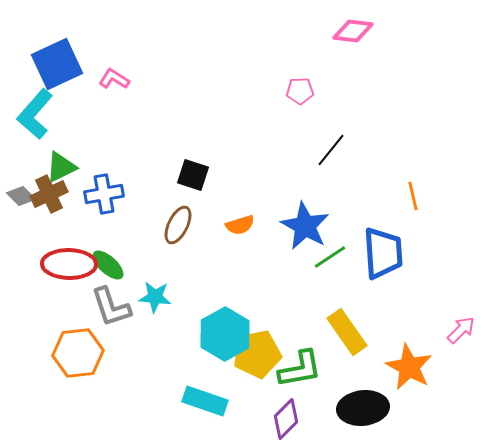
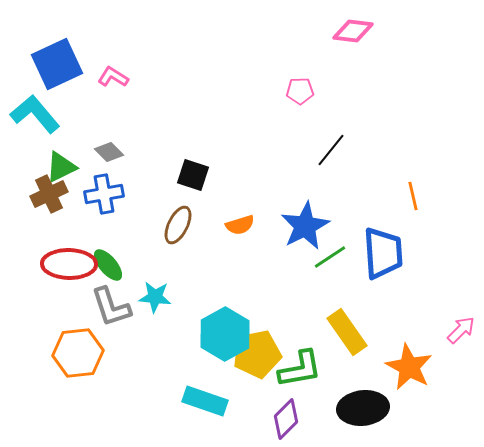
pink L-shape: moved 1 px left, 2 px up
cyan L-shape: rotated 99 degrees clockwise
gray diamond: moved 88 px right, 44 px up
blue star: rotated 15 degrees clockwise
green ellipse: rotated 8 degrees clockwise
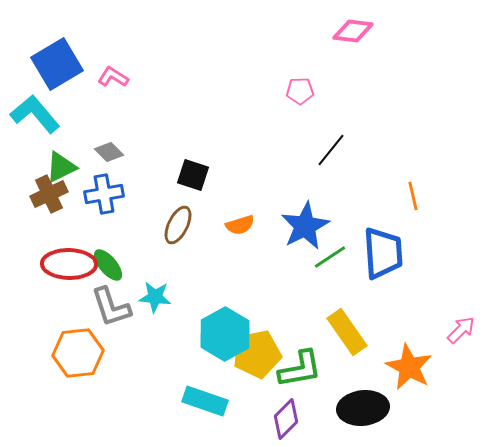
blue square: rotated 6 degrees counterclockwise
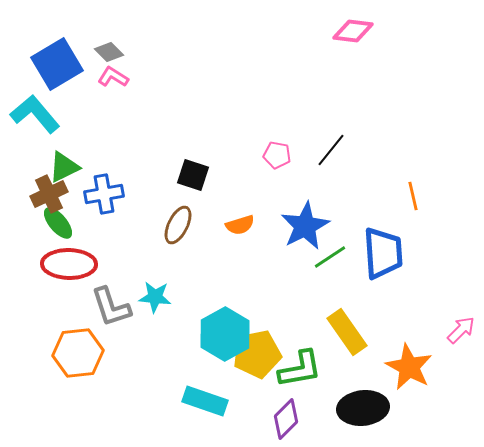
pink pentagon: moved 23 px left, 64 px down; rotated 12 degrees clockwise
gray diamond: moved 100 px up
green triangle: moved 3 px right
green ellipse: moved 50 px left, 42 px up
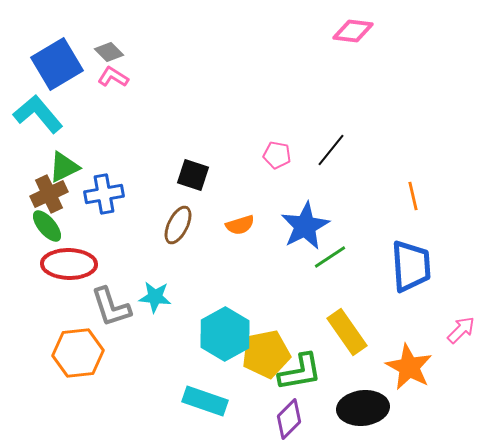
cyan L-shape: moved 3 px right
green ellipse: moved 11 px left, 3 px down
blue trapezoid: moved 28 px right, 13 px down
yellow pentagon: moved 9 px right
green L-shape: moved 3 px down
purple diamond: moved 3 px right
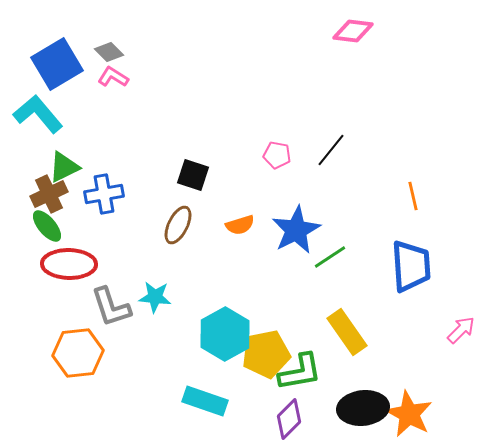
blue star: moved 9 px left, 4 px down
orange star: moved 47 px down
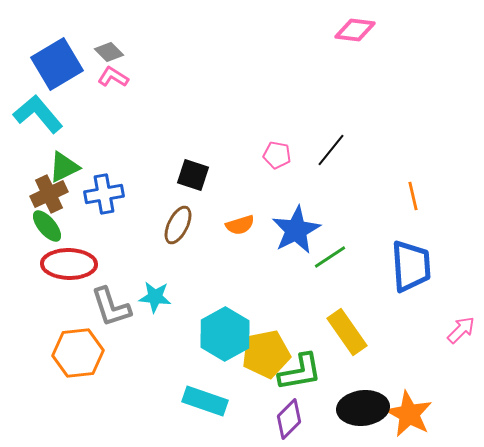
pink diamond: moved 2 px right, 1 px up
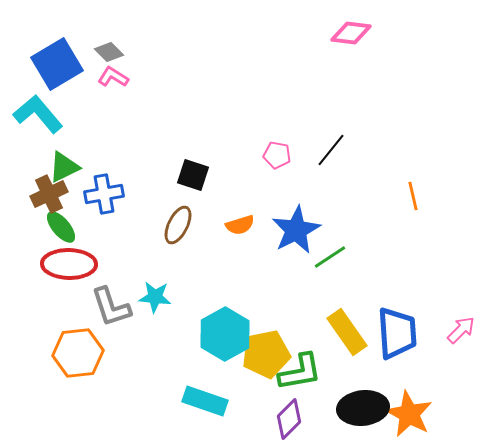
pink diamond: moved 4 px left, 3 px down
green ellipse: moved 14 px right, 1 px down
blue trapezoid: moved 14 px left, 67 px down
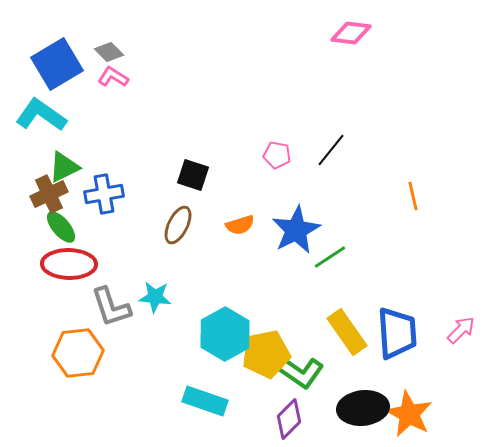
cyan L-shape: moved 3 px right, 1 px down; rotated 15 degrees counterclockwise
green L-shape: rotated 45 degrees clockwise
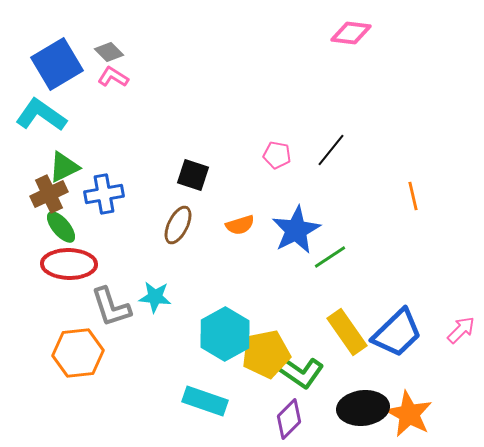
blue trapezoid: rotated 50 degrees clockwise
